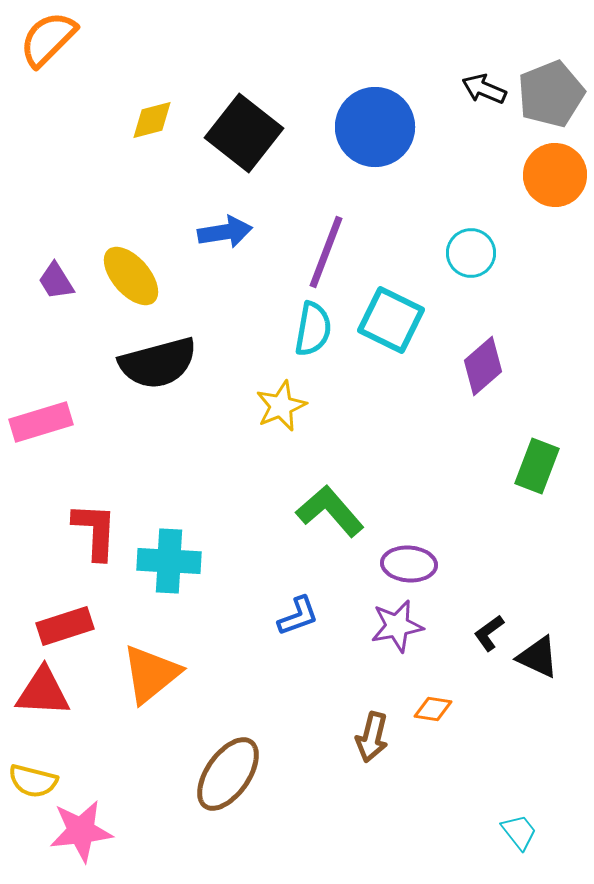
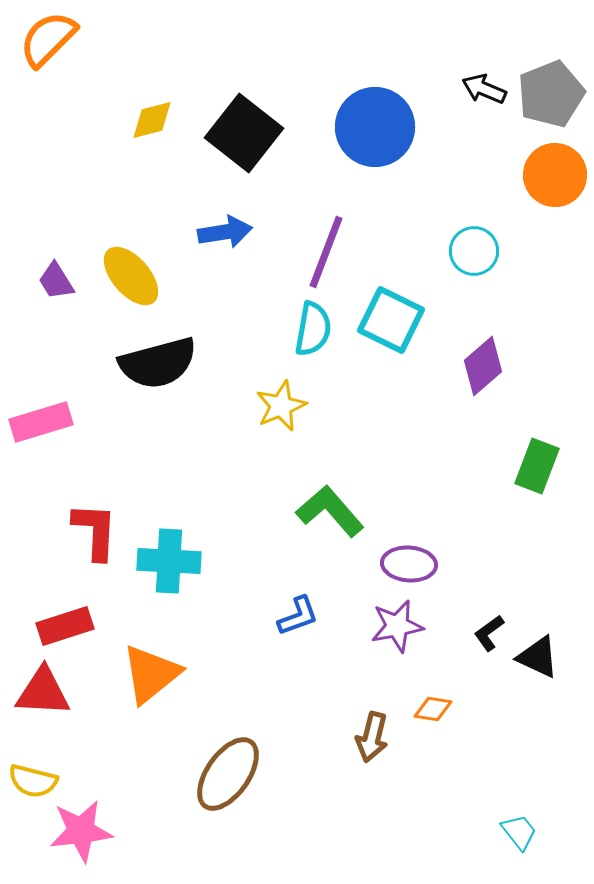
cyan circle: moved 3 px right, 2 px up
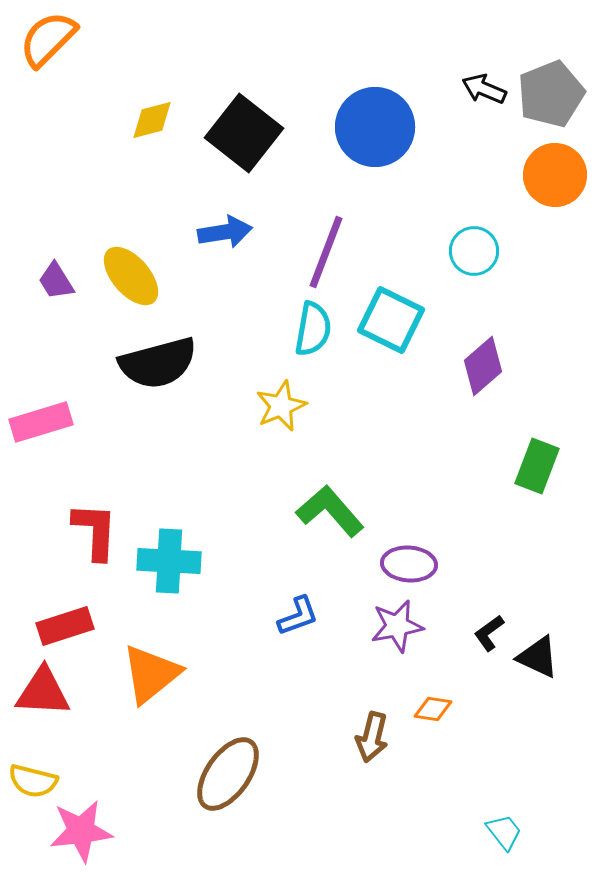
cyan trapezoid: moved 15 px left
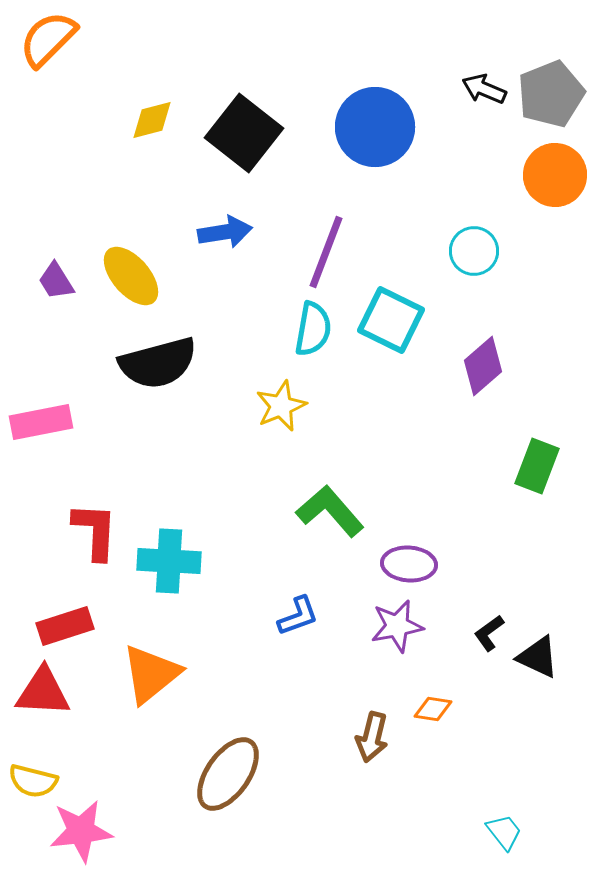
pink rectangle: rotated 6 degrees clockwise
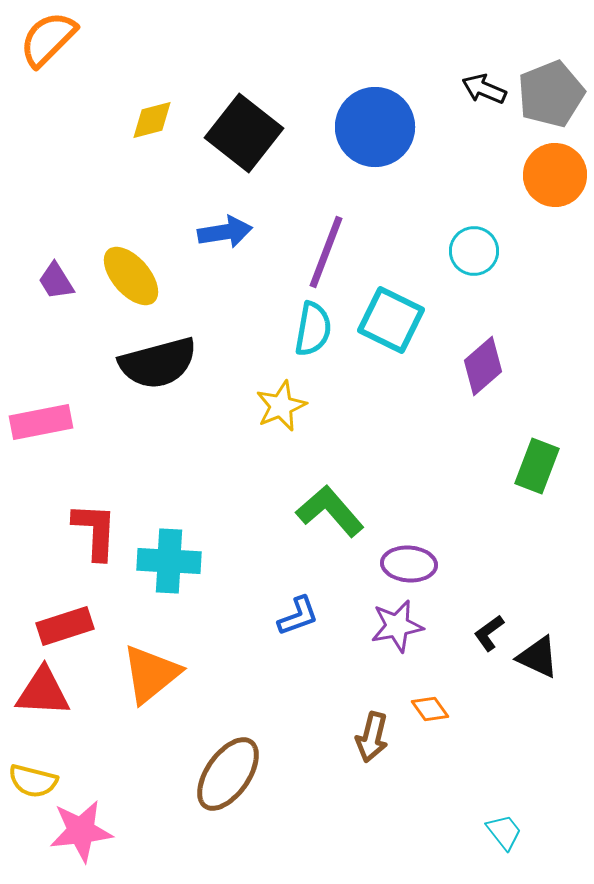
orange diamond: moved 3 px left; rotated 45 degrees clockwise
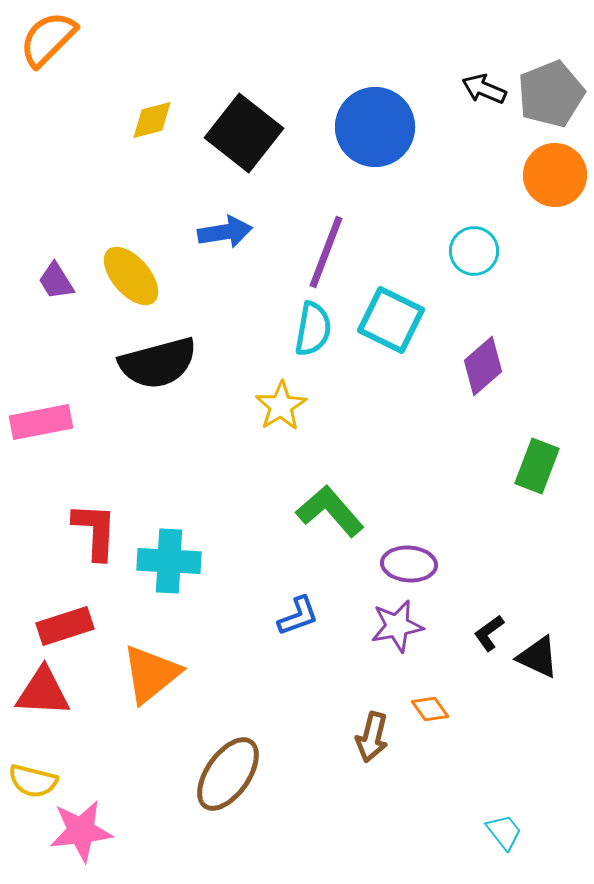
yellow star: rotated 9 degrees counterclockwise
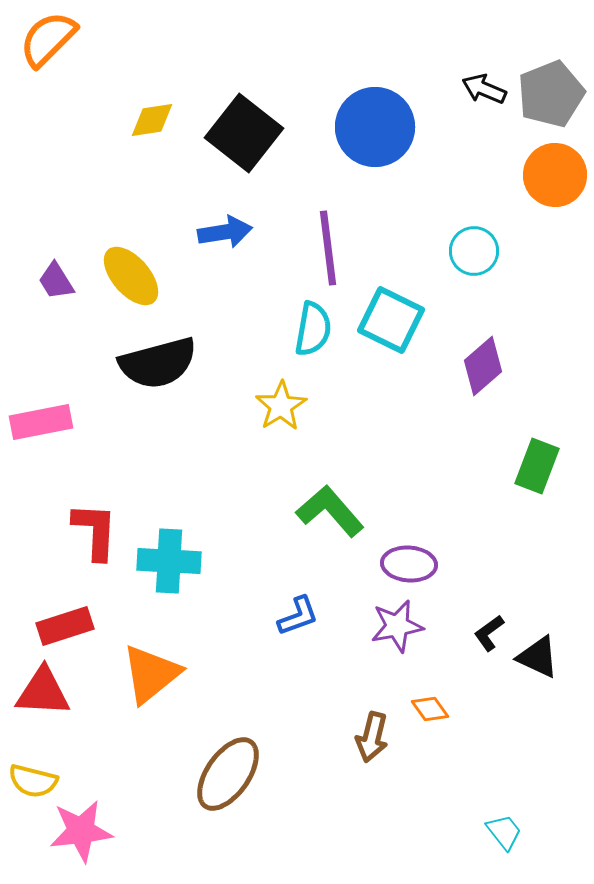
yellow diamond: rotated 6 degrees clockwise
purple line: moved 2 px right, 4 px up; rotated 28 degrees counterclockwise
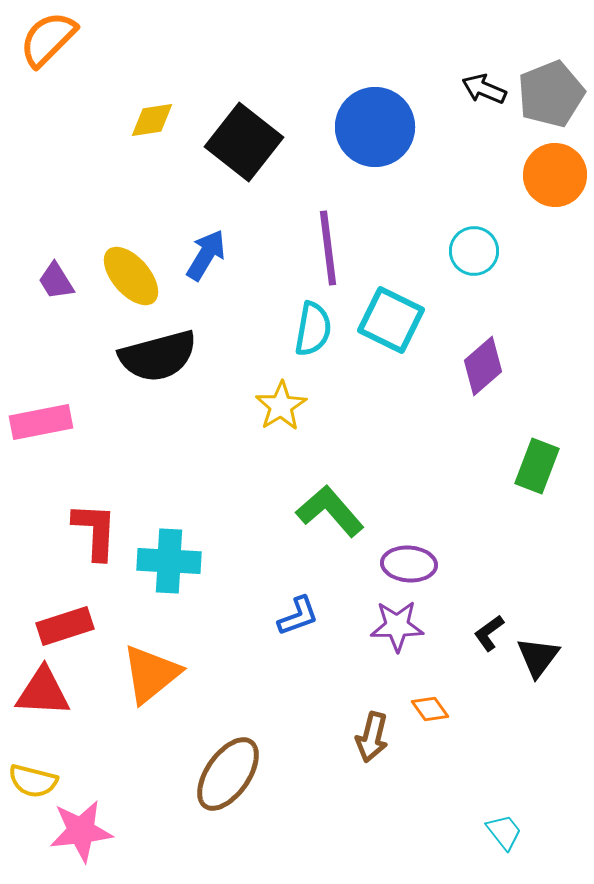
black square: moved 9 px down
blue arrow: moved 19 px left, 23 px down; rotated 50 degrees counterclockwise
black semicircle: moved 7 px up
purple star: rotated 10 degrees clockwise
black triangle: rotated 42 degrees clockwise
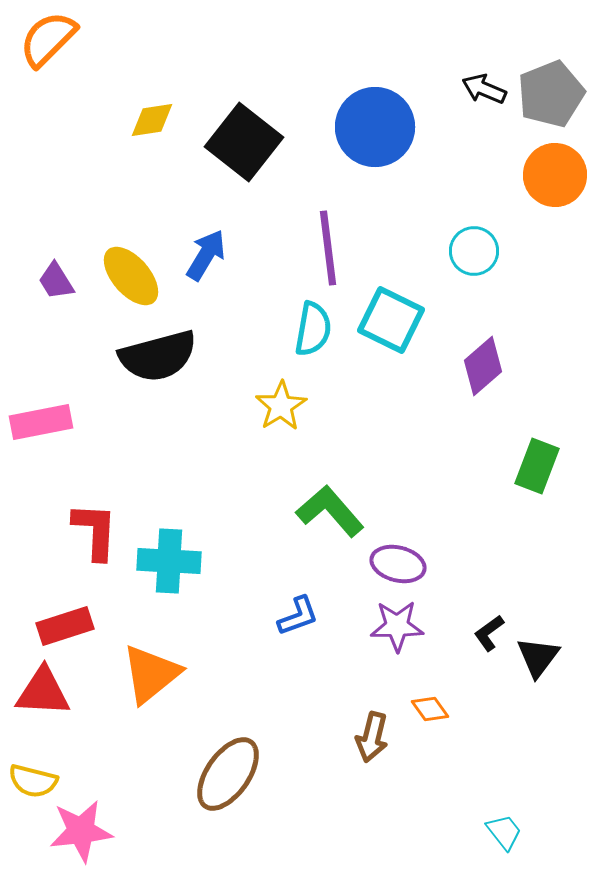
purple ellipse: moved 11 px left; rotated 10 degrees clockwise
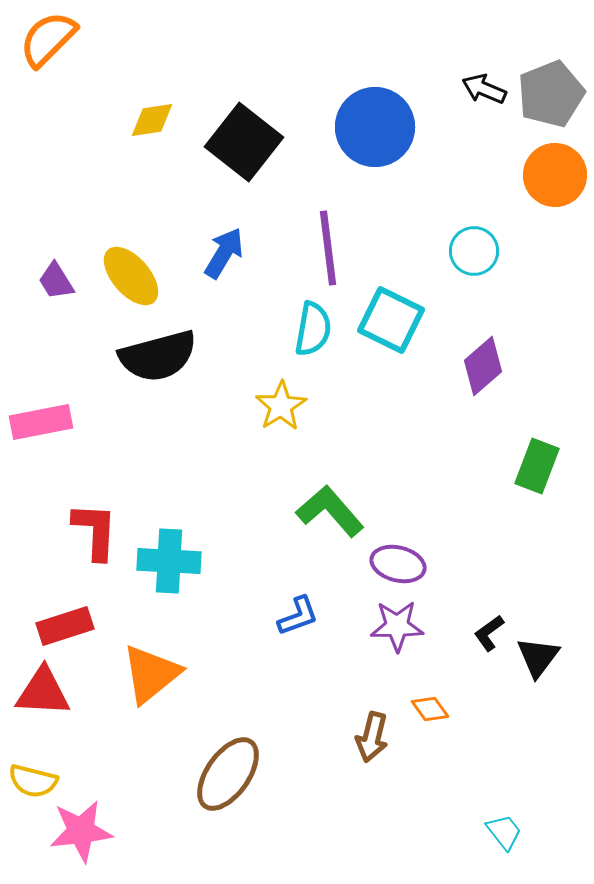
blue arrow: moved 18 px right, 2 px up
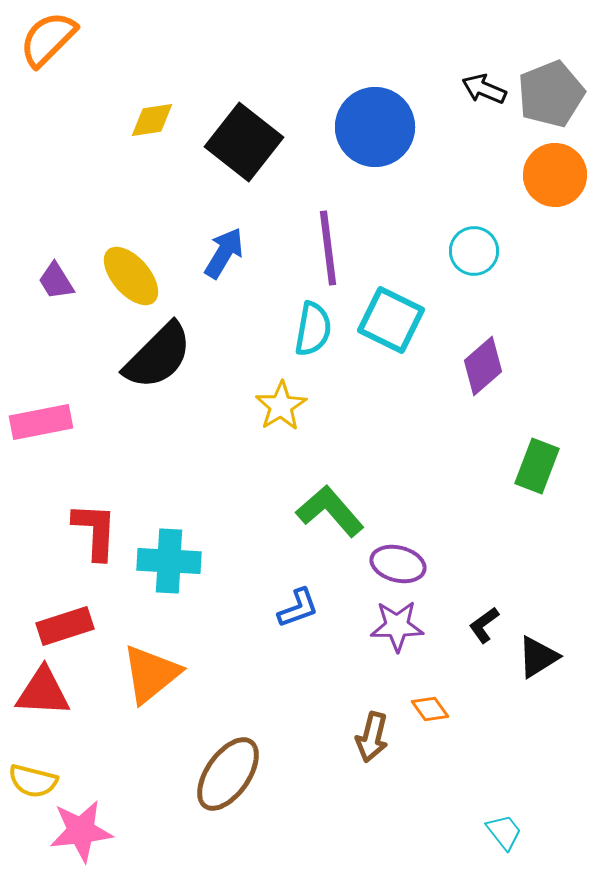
black semicircle: rotated 30 degrees counterclockwise
blue L-shape: moved 8 px up
black L-shape: moved 5 px left, 8 px up
black triangle: rotated 21 degrees clockwise
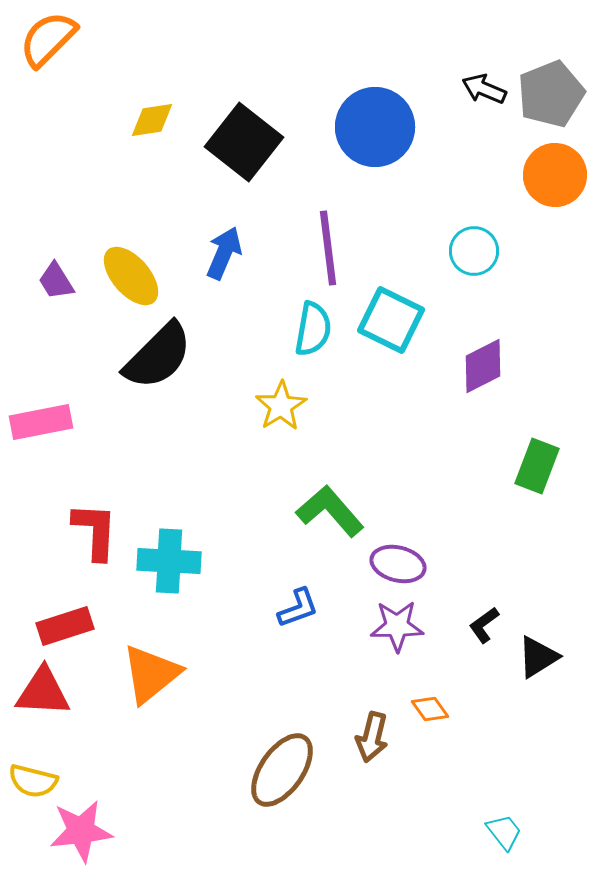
blue arrow: rotated 8 degrees counterclockwise
purple diamond: rotated 14 degrees clockwise
brown ellipse: moved 54 px right, 4 px up
